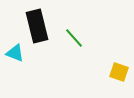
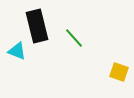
cyan triangle: moved 2 px right, 2 px up
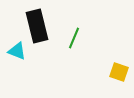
green line: rotated 65 degrees clockwise
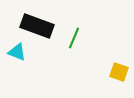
black rectangle: rotated 56 degrees counterclockwise
cyan triangle: moved 1 px down
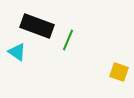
green line: moved 6 px left, 2 px down
cyan triangle: rotated 12 degrees clockwise
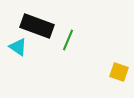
cyan triangle: moved 1 px right, 5 px up
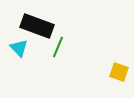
green line: moved 10 px left, 7 px down
cyan triangle: moved 1 px right, 1 px down; rotated 12 degrees clockwise
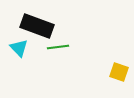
green line: rotated 60 degrees clockwise
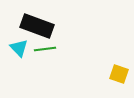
green line: moved 13 px left, 2 px down
yellow square: moved 2 px down
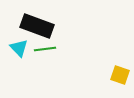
yellow square: moved 1 px right, 1 px down
